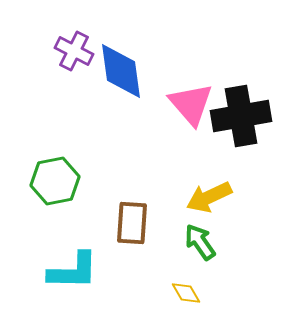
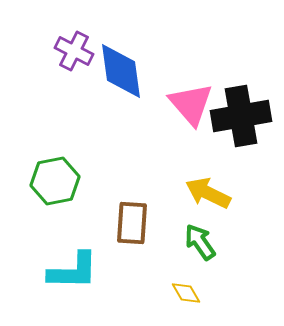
yellow arrow: moved 1 px left, 4 px up; rotated 51 degrees clockwise
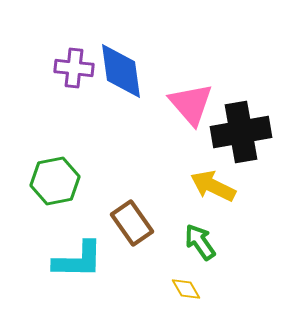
purple cross: moved 17 px down; rotated 21 degrees counterclockwise
black cross: moved 16 px down
yellow arrow: moved 5 px right, 7 px up
brown rectangle: rotated 39 degrees counterclockwise
cyan L-shape: moved 5 px right, 11 px up
yellow diamond: moved 4 px up
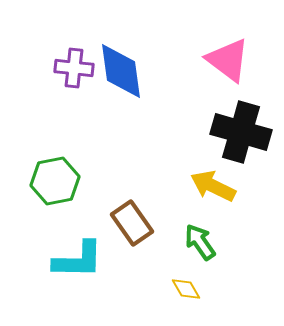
pink triangle: moved 37 px right, 44 px up; rotated 12 degrees counterclockwise
black cross: rotated 26 degrees clockwise
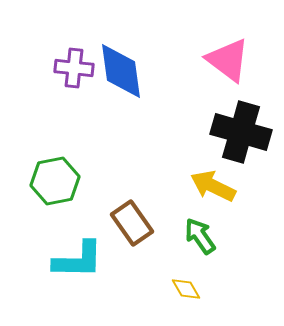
green arrow: moved 6 px up
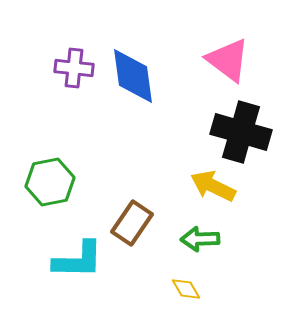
blue diamond: moved 12 px right, 5 px down
green hexagon: moved 5 px left, 1 px down
brown rectangle: rotated 69 degrees clockwise
green arrow: moved 3 px down; rotated 57 degrees counterclockwise
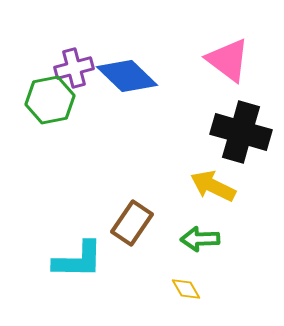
purple cross: rotated 21 degrees counterclockwise
blue diamond: moved 6 px left; rotated 38 degrees counterclockwise
green hexagon: moved 82 px up
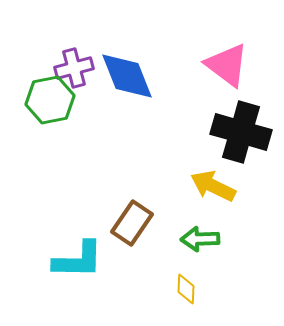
pink triangle: moved 1 px left, 5 px down
blue diamond: rotated 24 degrees clockwise
yellow diamond: rotated 32 degrees clockwise
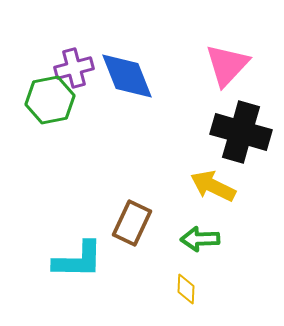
pink triangle: rotated 36 degrees clockwise
brown rectangle: rotated 9 degrees counterclockwise
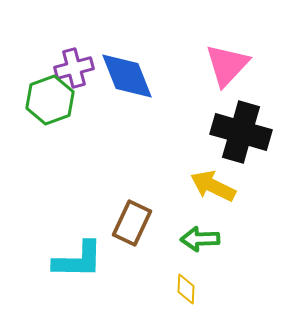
green hexagon: rotated 9 degrees counterclockwise
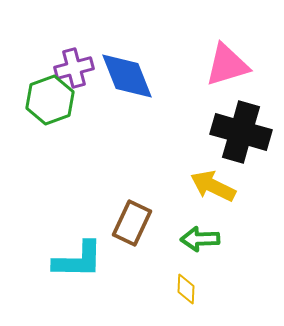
pink triangle: rotated 30 degrees clockwise
